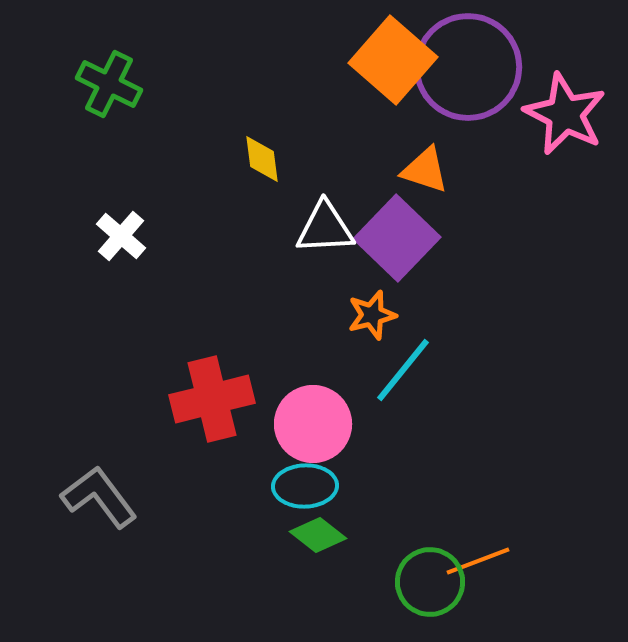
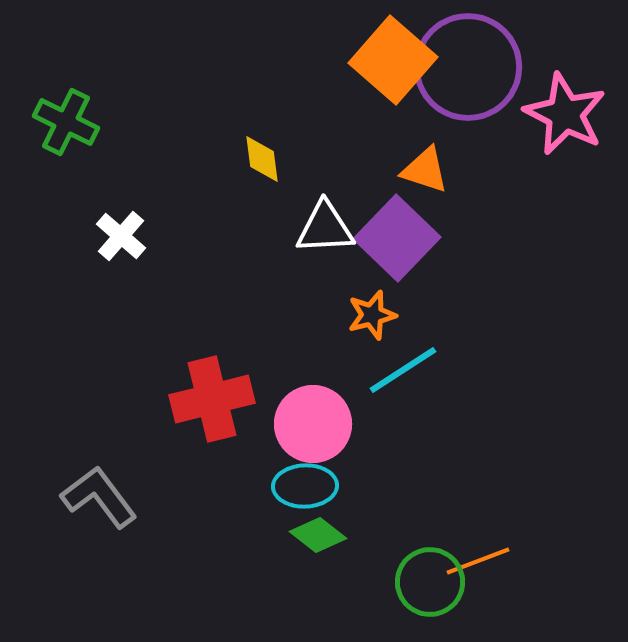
green cross: moved 43 px left, 38 px down
cyan line: rotated 18 degrees clockwise
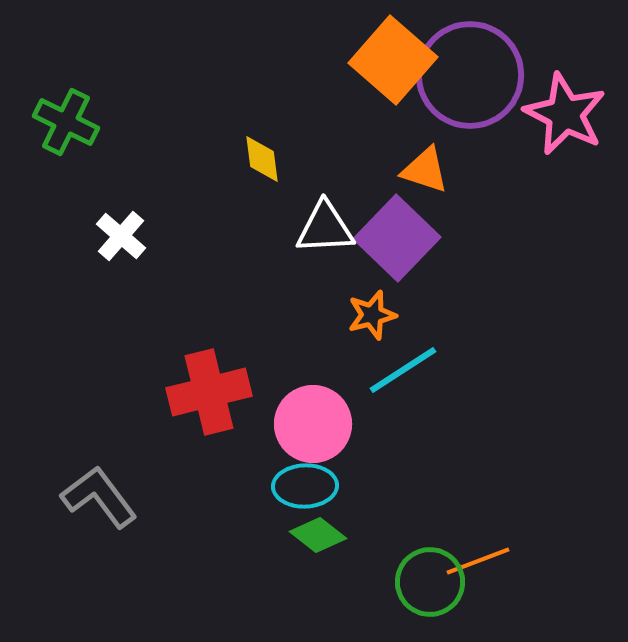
purple circle: moved 2 px right, 8 px down
red cross: moved 3 px left, 7 px up
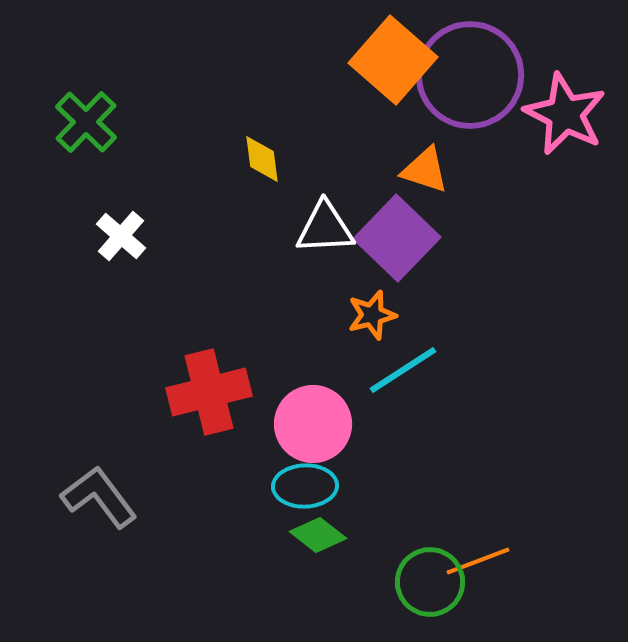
green cross: moved 20 px right; rotated 18 degrees clockwise
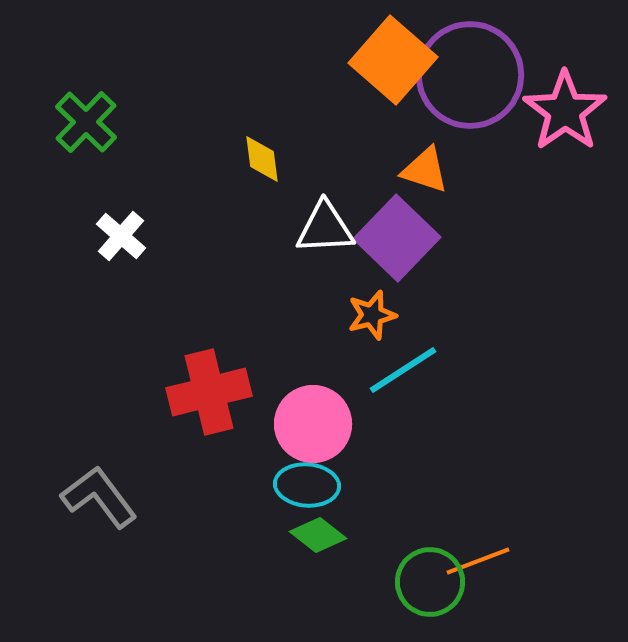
pink star: moved 3 px up; rotated 10 degrees clockwise
cyan ellipse: moved 2 px right, 1 px up; rotated 6 degrees clockwise
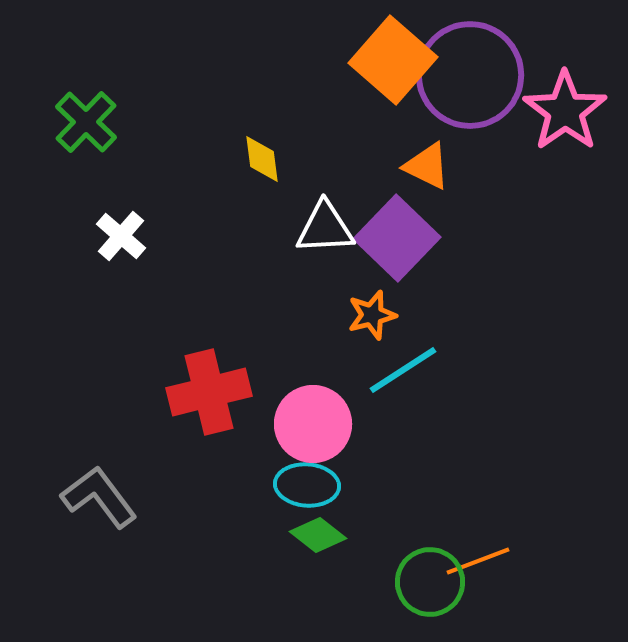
orange triangle: moved 2 px right, 4 px up; rotated 8 degrees clockwise
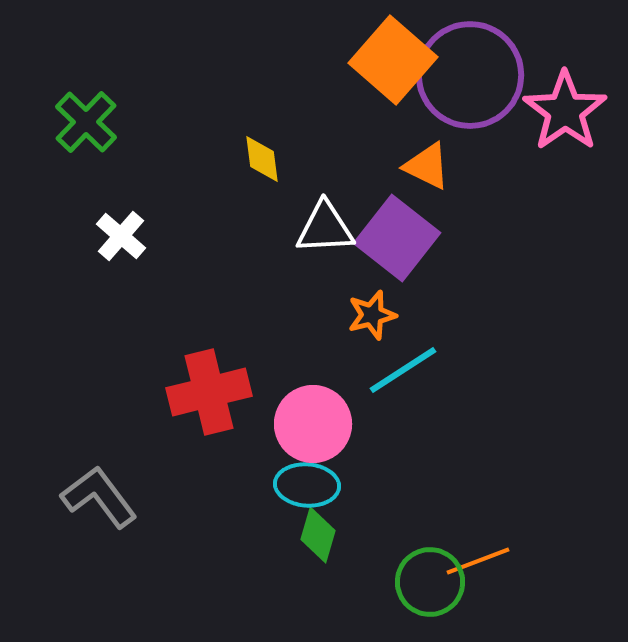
purple square: rotated 6 degrees counterclockwise
green diamond: rotated 68 degrees clockwise
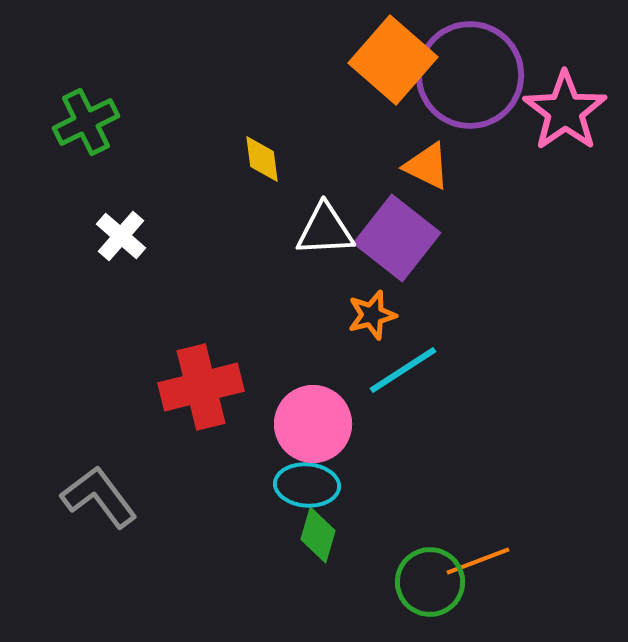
green cross: rotated 20 degrees clockwise
white triangle: moved 2 px down
red cross: moved 8 px left, 5 px up
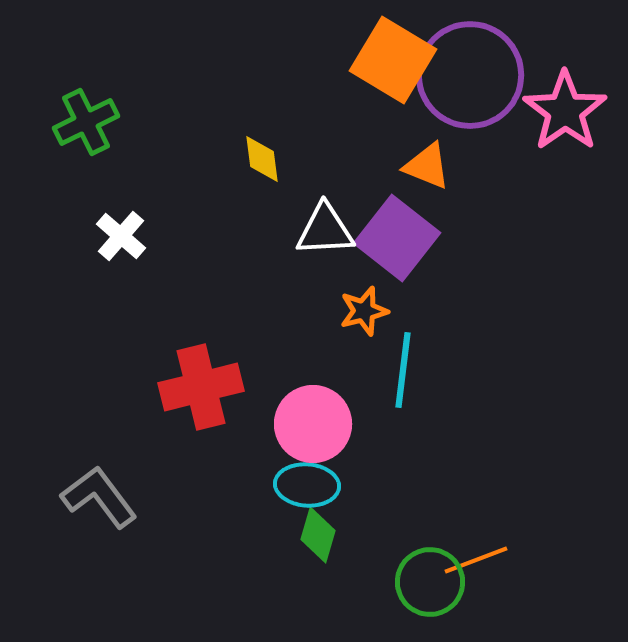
orange square: rotated 10 degrees counterclockwise
orange triangle: rotated 4 degrees counterclockwise
orange star: moved 8 px left, 4 px up
cyan line: rotated 50 degrees counterclockwise
orange line: moved 2 px left, 1 px up
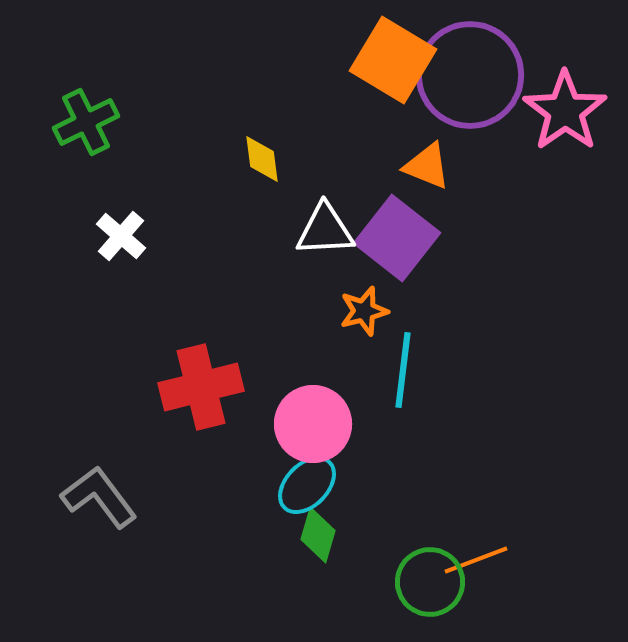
cyan ellipse: rotated 50 degrees counterclockwise
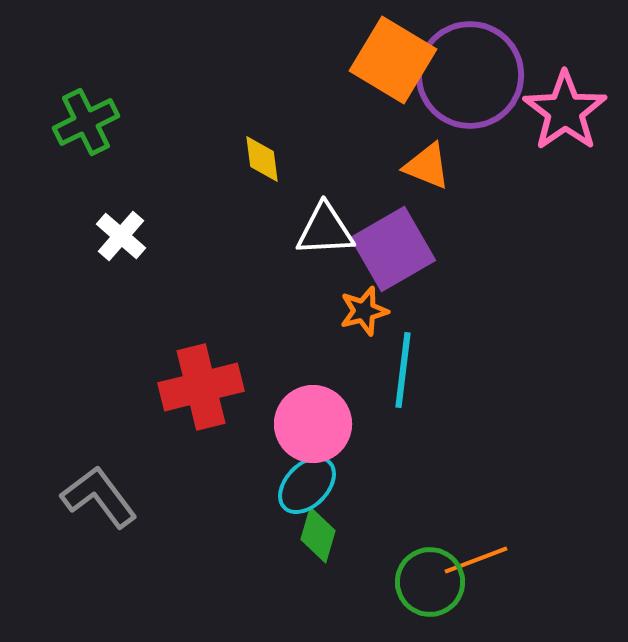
purple square: moved 4 px left, 11 px down; rotated 22 degrees clockwise
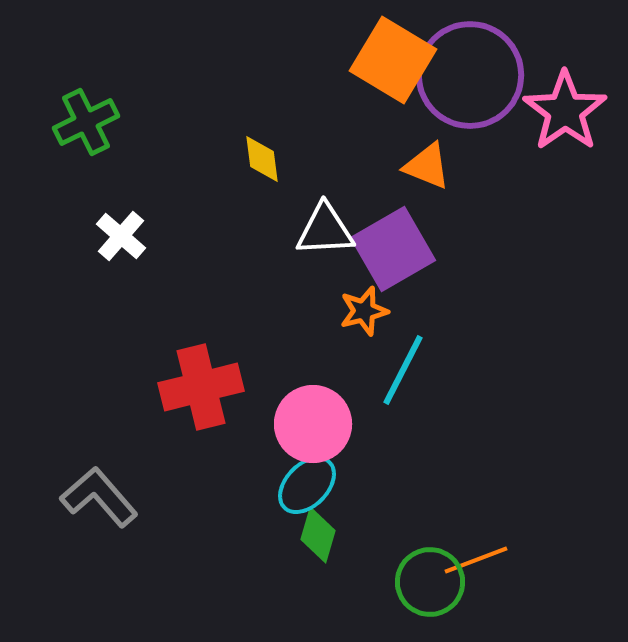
cyan line: rotated 20 degrees clockwise
gray L-shape: rotated 4 degrees counterclockwise
